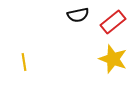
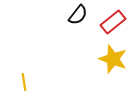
black semicircle: rotated 40 degrees counterclockwise
yellow line: moved 20 px down
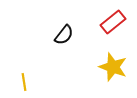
black semicircle: moved 14 px left, 20 px down
yellow star: moved 8 px down
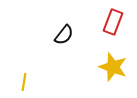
red rectangle: rotated 30 degrees counterclockwise
yellow line: rotated 18 degrees clockwise
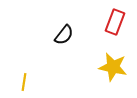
red rectangle: moved 2 px right
yellow star: rotated 8 degrees counterclockwise
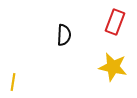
black semicircle: rotated 35 degrees counterclockwise
yellow line: moved 11 px left
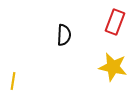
yellow line: moved 1 px up
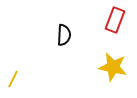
red rectangle: moved 2 px up
yellow line: moved 2 px up; rotated 18 degrees clockwise
